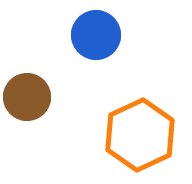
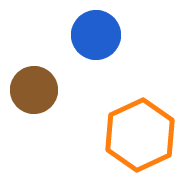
brown circle: moved 7 px right, 7 px up
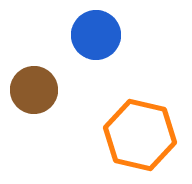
orange hexagon: rotated 22 degrees counterclockwise
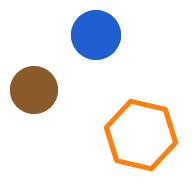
orange hexagon: moved 1 px right
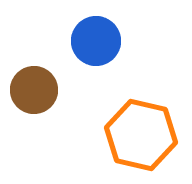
blue circle: moved 6 px down
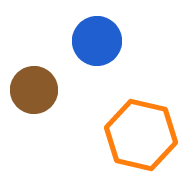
blue circle: moved 1 px right
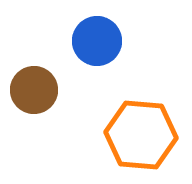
orange hexagon: rotated 8 degrees counterclockwise
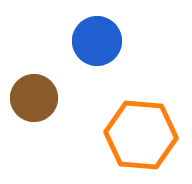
brown circle: moved 8 px down
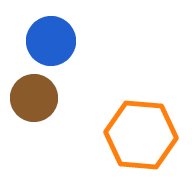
blue circle: moved 46 px left
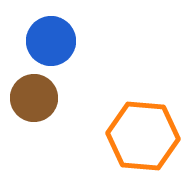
orange hexagon: moved 2 px right, 1 px down
